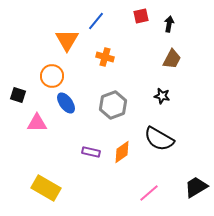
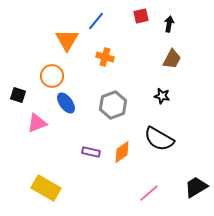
pink triangle: rotated 20 degrees counterclockwise
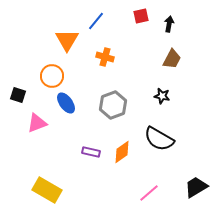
yellow rectangle: moved 1 px right, 2 px down
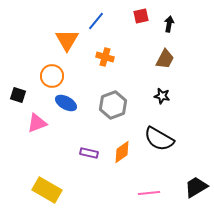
brown trapezoid: moved 7 px left
blue ellipse: rotated 25 degrees counterclockwise
purple rectangle: moved 2 px left, 1 px down
pink line: rotated 35 degrees clockwise
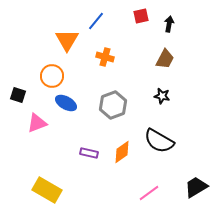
black semicircle: moved 2 px down
pink line: rotated 30 degrees counterclockwise
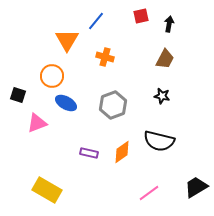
black semicircle: rotated 16 degrees counterclockwise
